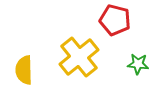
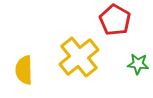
red pentagon: rotated 16 degrees clockwise
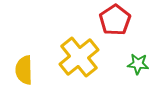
red pentagon: rotated 8 degrees clockwise
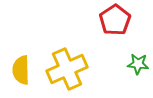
yellow cross: moved 12 px left, 12 px down; rotated 15 degrees clockwise
yellow semicircle: moved 3 px left
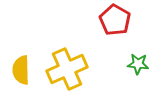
red pentagon: rotated 8 degrees counterclockwise
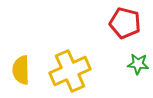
red pentagon: moved 10 px right, 3 px down; rotated 16 degrees counterclockwise
yellow cross: moved 3 px right, 2 px down
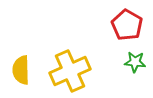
red pentagon: moved 2 px right, 2 px down; rotated 16 degrees clockwise
green star: moved 3 px left, 2 px up
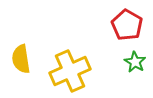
green star: rotated 25 degrees clockwise
yellow semicircle: moved 11 px up; rotated 8 degrees counterclockwise
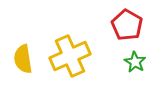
yellow semicircle: moved 2 px right
yellow cross: moved 15 px up
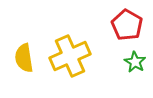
yellow semicircle: moved 1 px right, 1 px up
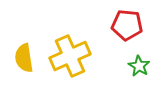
red pentagon: rotated 24 degrees counterclockwise
green star: moved 4 px right, 4 px down
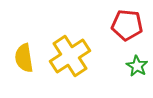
yellow cross: rotated 9 degrees counterclockwise
green star: moved 2 px left
